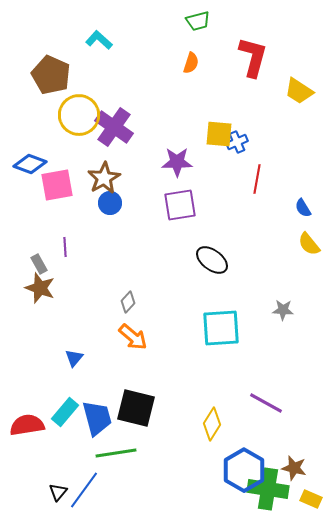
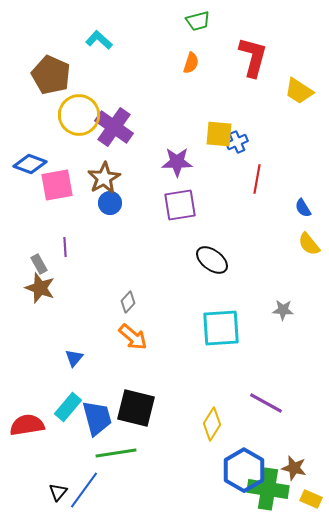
cyan rectangle at (65, 412): moved 3 px right, 5 px up
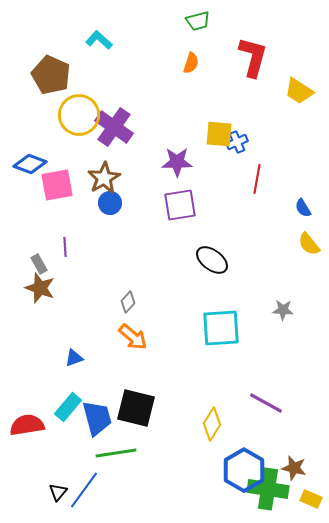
blue triangle at (74, 358): rotated 30 degrees clockwise
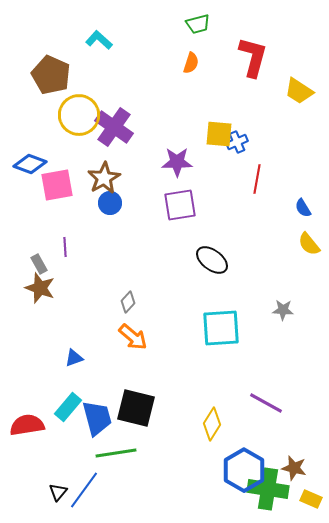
green trapezoid at (198, 21): moved 3 px down
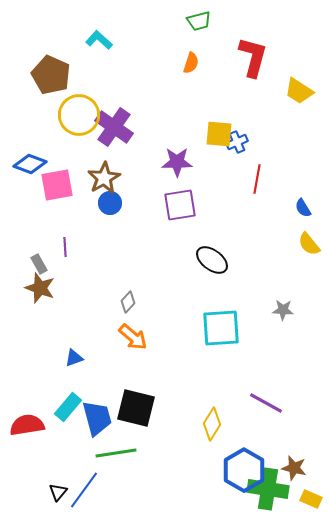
green trapezoid at (198, 24): moved 1 px right, 3 px up
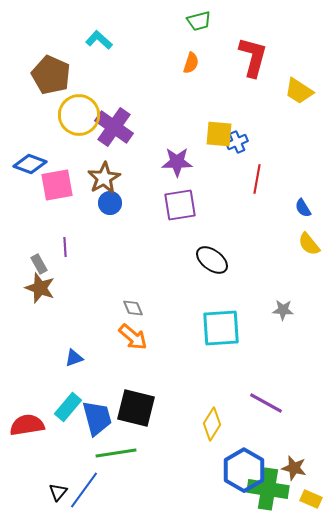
gray diamond at (128, 302): moved 5 px right, 6 px down; rotated 65 degrees counterclockwise
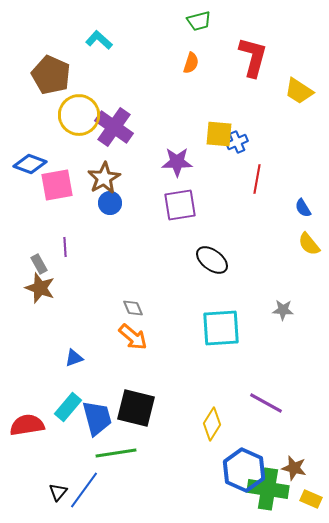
blue hexagon at (244, 470): rotated 6 degrees counterclockwise
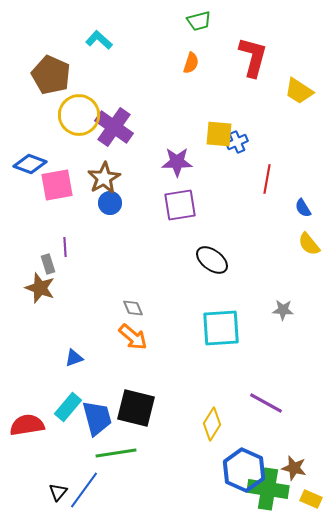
red line at (257, 179): moved 10 px right
gray rectangle at (39, 264): moved 9 px right; rotated 12 degrees clockwise
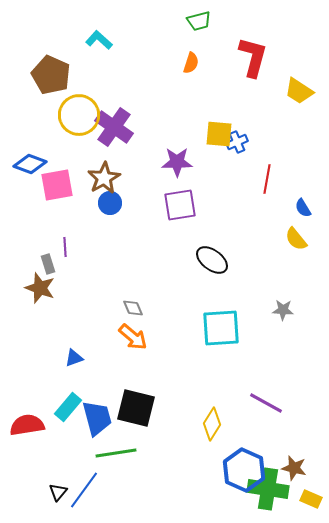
yellow semicircle at (309, 244): moved 13 px left, 5 px up
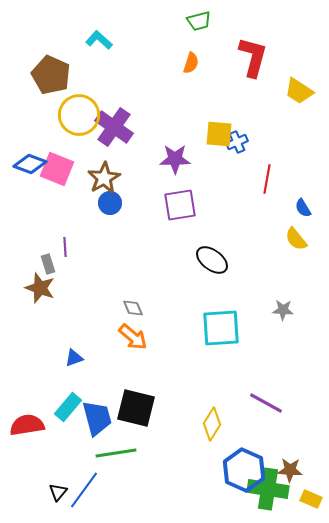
purple star at (177, 162): moved 2 px left, 3 px up
pink square at (57, 185): moved 16 px up; rotated 32 degrees clockwise
brown star at (294, 468): moved 4 px left, 2 px down; rotated 10 degrees counterclockwise
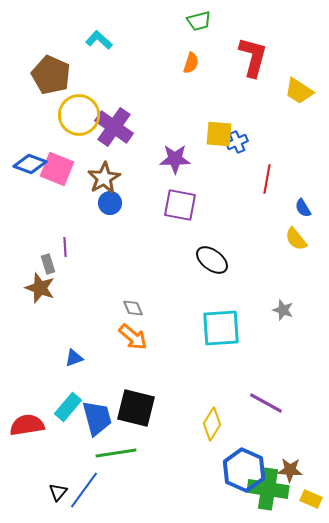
purple square at (180, 205): rotated 20 degrees clockwise
gray star at (283, 310): rotated 15 degrees clockwise
